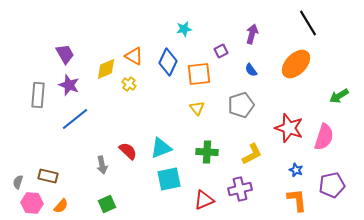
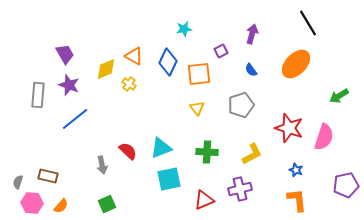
purple pentagon: moved 14 px right
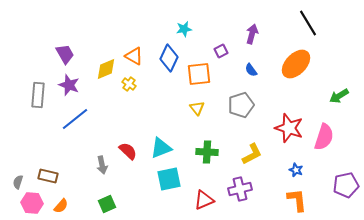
blue diamond: moved 1 px right, 4 px up
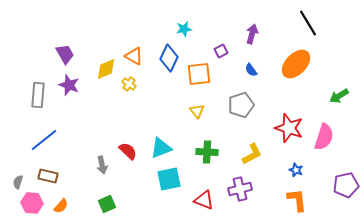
yellow triangle: moved 3 px down
blue line: moved 31 px left, 21 px down
red triangle: rotated 45 degrees clockwise
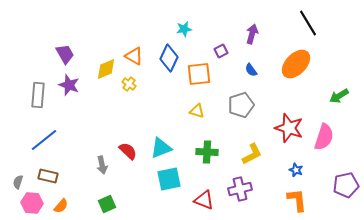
yellow triangle: rotated 35 degrees counterclockwise
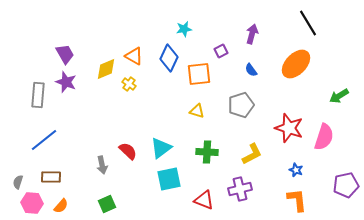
purple star: moved 3 px left, 3 px up
cyan triangle: rotated 15 degrees counterclockwise
brown rectangle: moved 3 px right, 1 px down; rotated 12 degrees counterclockwise
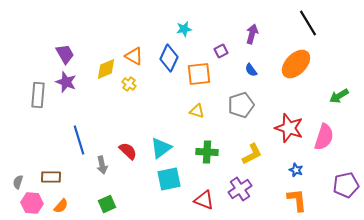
blue line: moved 35 px right; rotated 68 degrees counterclockwise
purple cross: rotated 20 degrees counterclockwise
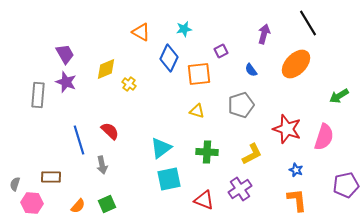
purple arrow: moved 12 px right
orange triangle: moved 7 px right, 24 px up
red star: moved 2 px left, 1 px down
red semicircle: moved 18 px left, 20 px up
gray semicircle: moved 3 px left, 2 px down
orange semicircle: moved 17 px right
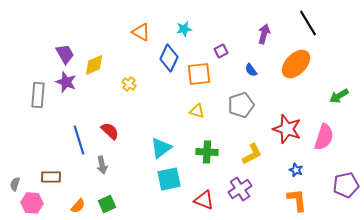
yellow diamond: moved 12 px left, 4 px up
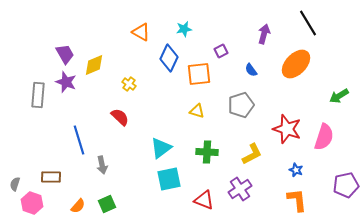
red semicircle: moved 10 px right, 14 px up
pink hexagon: rotated 15 degrees clockwise
